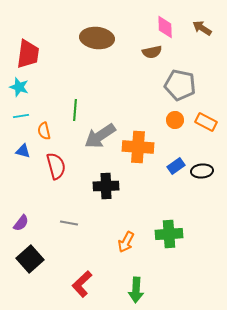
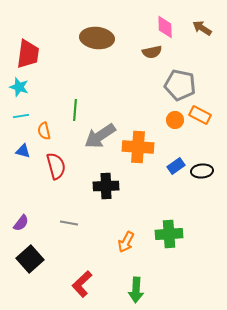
orange rectangle: moved 6 px left, 7 px up
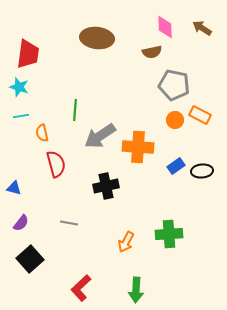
gray pentagon: moved 6 px left
orange semicircle: moved 2 px left, 2 px down
blue triangle: moved 9 px left, 37 px down
red semicircle: moved 2 px up
black cross: rotated 10 degrees counterclockwise
red L-shape: moved 1 px left, 4 px down
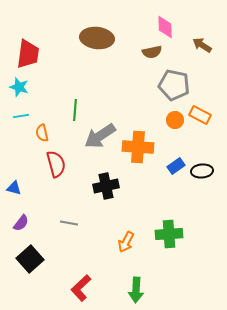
brown arrow: moved 17 px down
